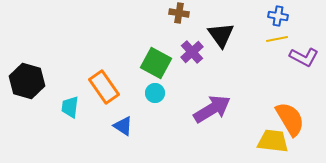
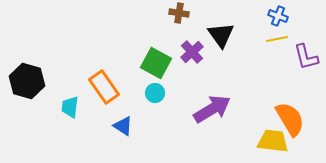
blue cross: rotated 12 degrees clockwise
purple L-shape: moved 2 px right; rotated 48 degrees clockwise
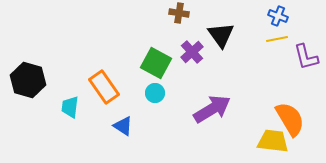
black hexagon: moved 1 px right, 1 px up
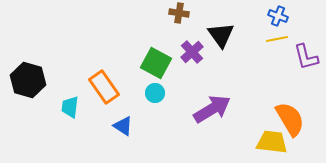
yellow trapezoid: moved 1 px left, 1 px down
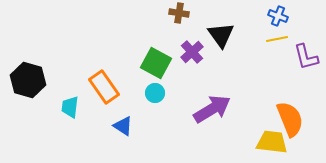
orange semicircle: rotated 9 degrees clockwise
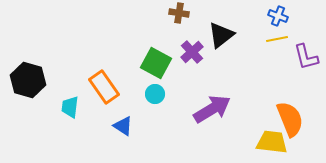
black triangle: rotated 28 degrees clockwise
cyan circle: moved 1 px down
